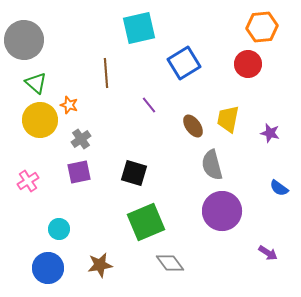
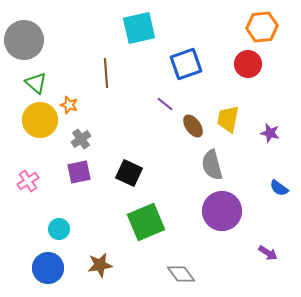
blue square: moved 2 px right, 1 px down; rotated 12 degrees clockwise
purple line: moved 16 px right, 1 px up; rotated 12 degrees counterclockwise
black square: moved 5 px left; rotated 8 degrees clockwise
gray diamond: moved 11 px right, 11 px down
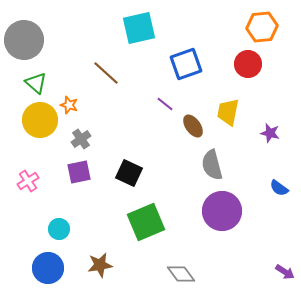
brown line: rotated 44 degrees counterclockwise
yellow trapezoid: moved 7 px up
purple arrow: moved 17 px right, 19 px down
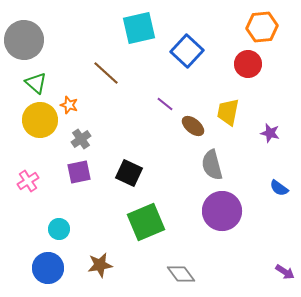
blue square: moved 1 px right, 13 px up; rotated 28 degrees counterclockwise
brown ellipse: rotated 15 degrees counterclockwise
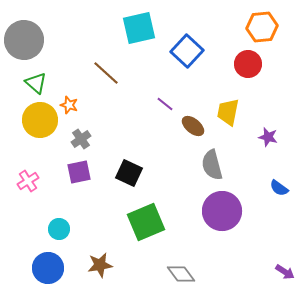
purple star: moved 2 px left, 4 px down
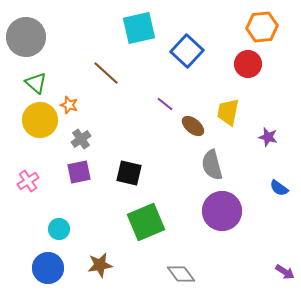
gray circle: moved 2 px right, 3 px up
black square: rotated 12 degrees counterclockwise
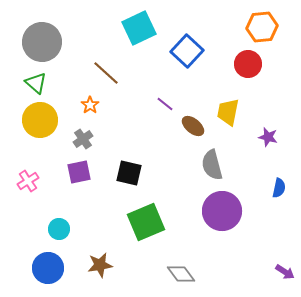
cyan square: rotated 12 degrees counterclockwise
gray circle: moved 16 px right, 5 px down
orange star: moved 21 px right; rotated 18 degrees clockwise
gray cross: moved 2 px right
blue semicircle: rotated 114 degrees counterclockwise
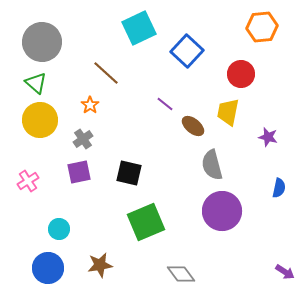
red circle: moved 7 px left, 10 px down
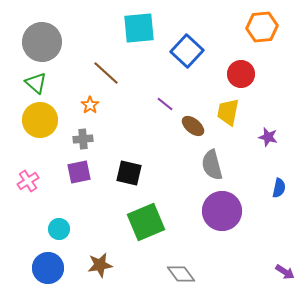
cyan square: rotated 20 degrees clockwise
gray cross: rotated 30 degrees clockwise
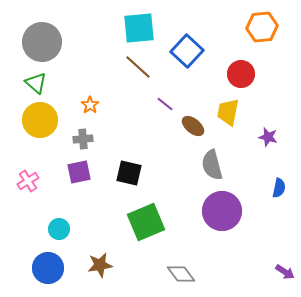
brown line: moved 32 px right, 6 px up
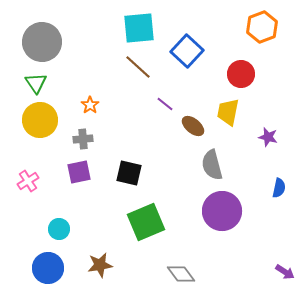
orange hexagon: rotated 16 degrees counterclockwise
green triangle: rotated 15 degrees clockwise
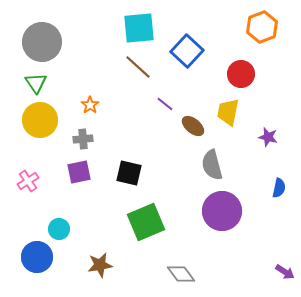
blue circle: moved 11 px left, 11 px up
